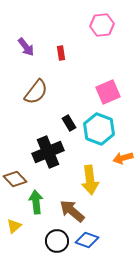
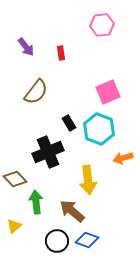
yellow arrow: moved 2 px left
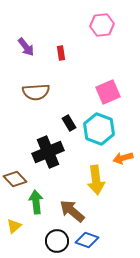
brown semicircle: rotated 48 degrees clockwise
yellow arrow: moved 8 px right
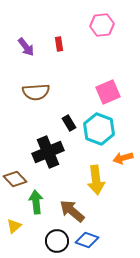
red rectangle: moved 2 px left, 9 px up
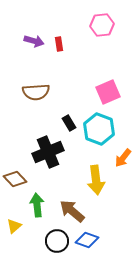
purple arrow: moved 8 px right, 6 px up; rotated 36 degrees counterclockwise
orange arrow: rotated 36 degrees counterclockwise
green arrow: moved 1 px right, 3 px down
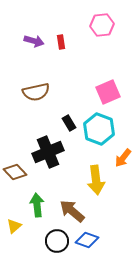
red rectangle: moved 2 px right, 2 px up
brown semicircle: rotated 8 degrees counterclockwise
brown diamond: moved 7 px up
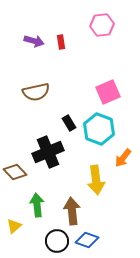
brown arrow: rotated 44 degrees clockwise
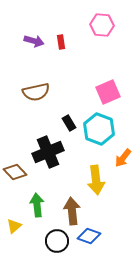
pink hexagon: rotated 10 degrees clockwise
blue diamond: moved 2 px right, 4 px up
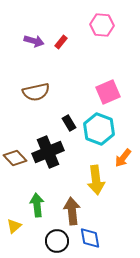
red rectangle: rotated 48 degrees clockwise
brown diamond: moved 14 px up
blue diamond: moved 1 px right, 2 px down; rotated 60 degrees clockwise
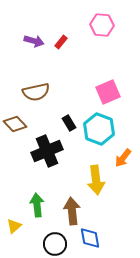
black cross: moved 1 px left, 1 px up
brown diamond: moved 34 px up
black circle: moved 2 px left, 3 px down
